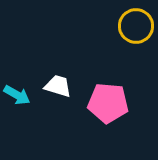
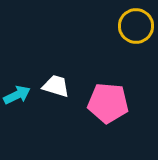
white trapezoid: moved 2 px left
cyan arrow: rotated 56 degrees counterclockwise
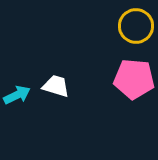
pink pentagon: moved 26 px right, 24 px up
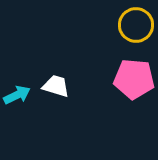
yellow circle: moved 1 px up
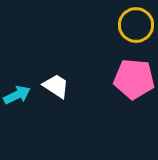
white trapezoid: rotated 16 degrees clockwise
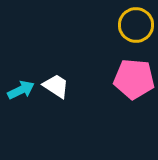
cyan arrow: moved 4 px right, 5 px up
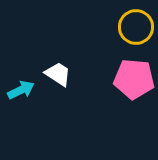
yellow circle: moved 2 px down
white trapezoid: moved 2 px right, 12 px up
